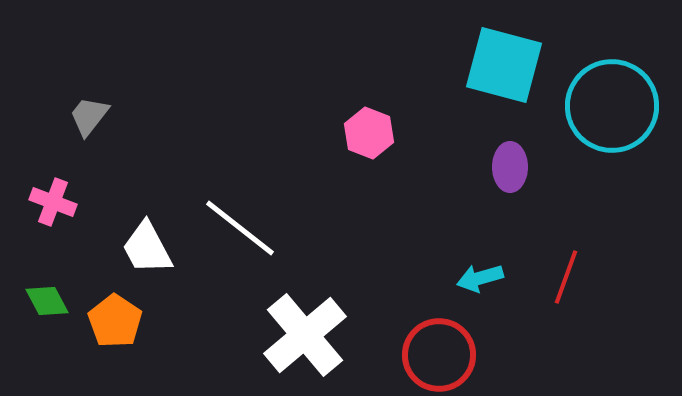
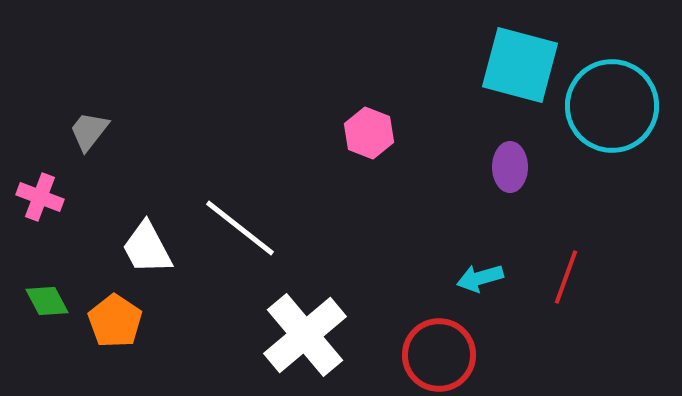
cyan square: moved 16 px right
gray trapezoid: moved 15 px down
pink cross: moved 13 px left, 5 px up
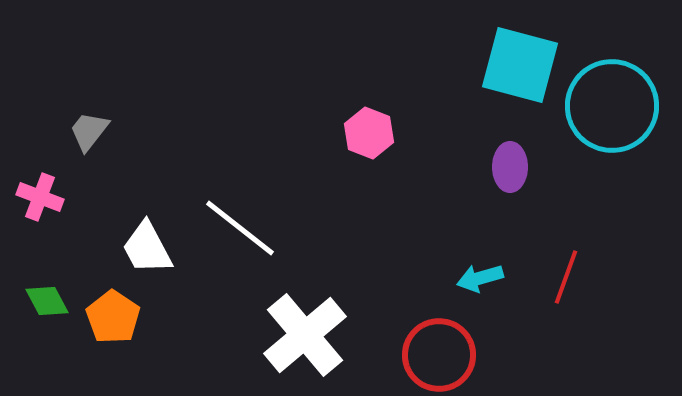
orange pentagon: moved 2 px left, 4 px up
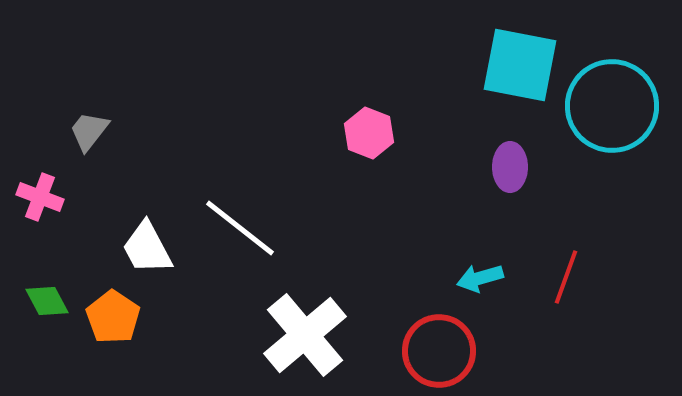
cyan square: rotated 4 degrees counterclockwise
red circle: moved 4 px up
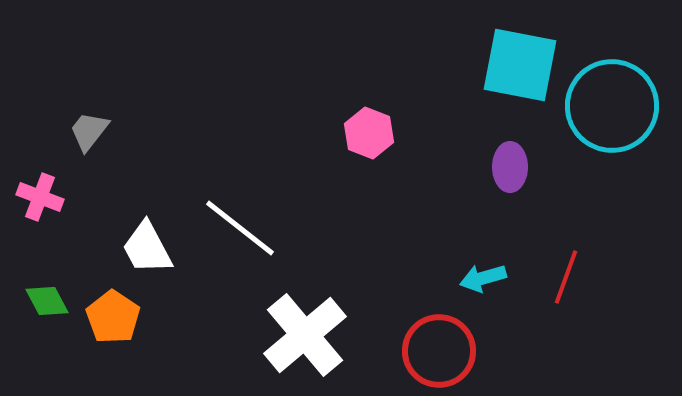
cyan arrow: moved 3 px right
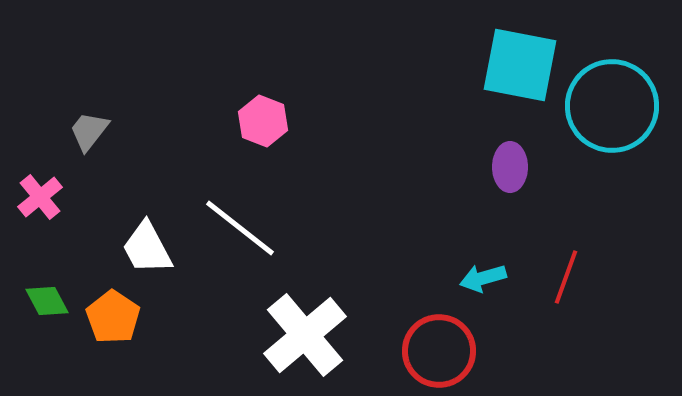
pink hexagon: moved 106 px left, 12 px up
pink cross: rotated 30 degrees clockwise
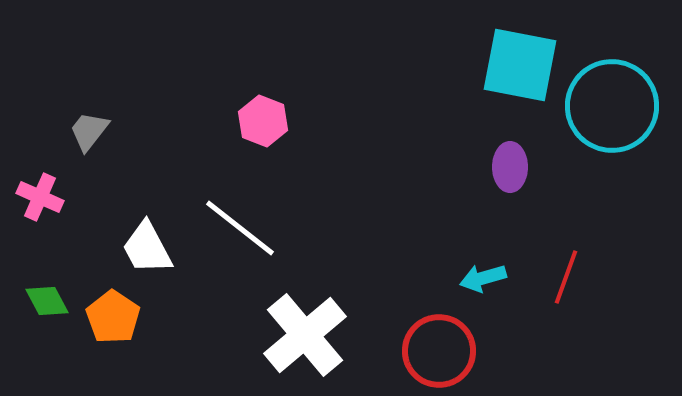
pink cross: rotated 27 degrees counterclockwise
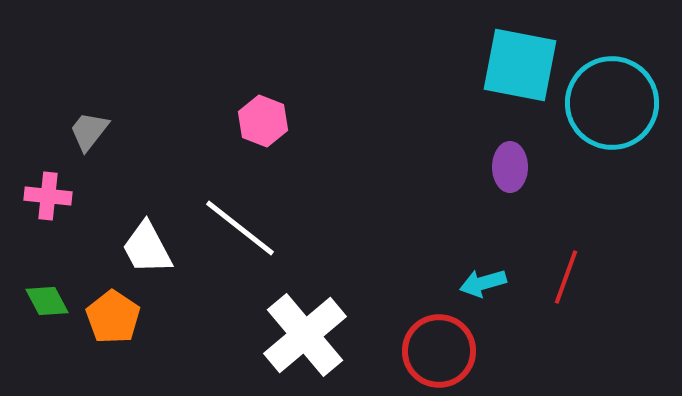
cyan circle: moved 3 px up
pink cross: moved 8 px right, 1 px up; rotated 18 degrees counterclockwise
cyan arrow: moved 5 px down
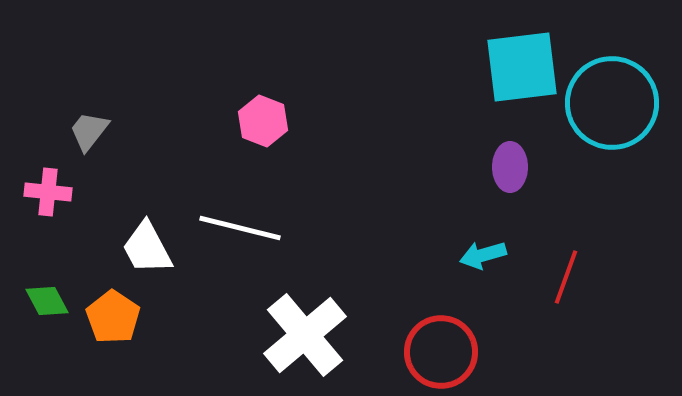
cyan square: moved 2 px right, 2 px down; rotated 18 degrees counterclockwise
pink cross: moved 4 px up
white line: rotated 24 degrees counterclockwise
cyan arrow: moved 28 px up
red circle: moved 2 px right, 1 px down
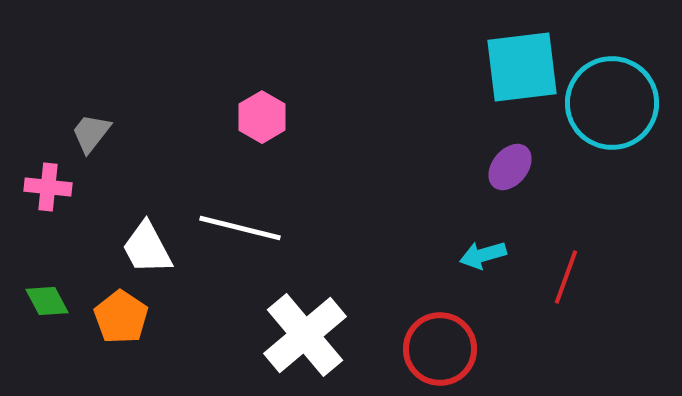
pink hexagon: moved 1 px left, 4 px up; rotated 9 degrees clockwise
gray trapezoid: moved 2 px right, 2 px down
purple ellipse: rotated 39 degrees clockwise
pink cross: moved 5 px up
orange pentagon: moved 8 px right
red circle: moved 1 px left, 3 px up
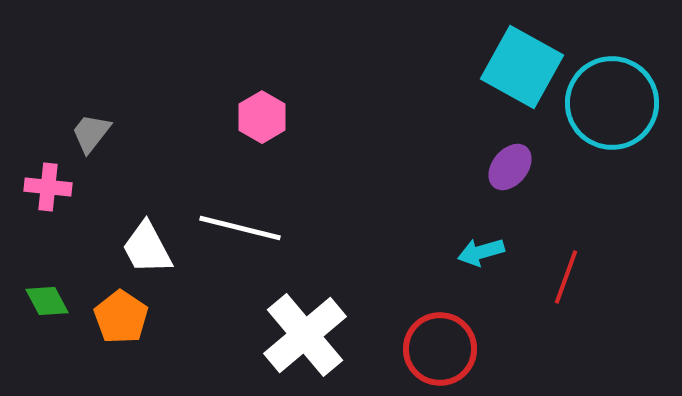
cyan square: rotated 36 degrees clockwise
cyan arrow: moved 2 px left, 3 px up
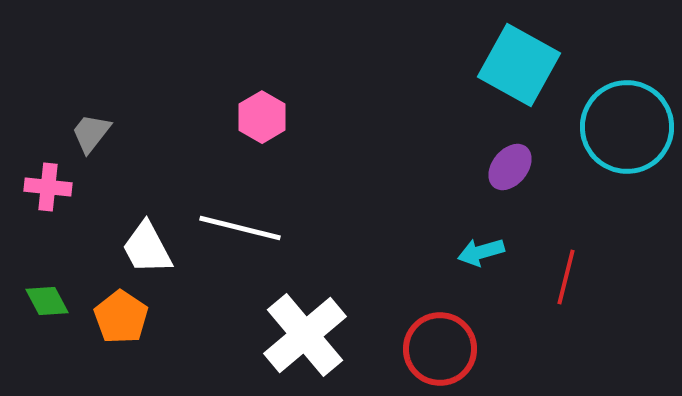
cyan square: moved 3 px left, 2 px up
cyan circle: moved 15 px right, 24 px down
red line: rotated 6 degrees counterclockwise
